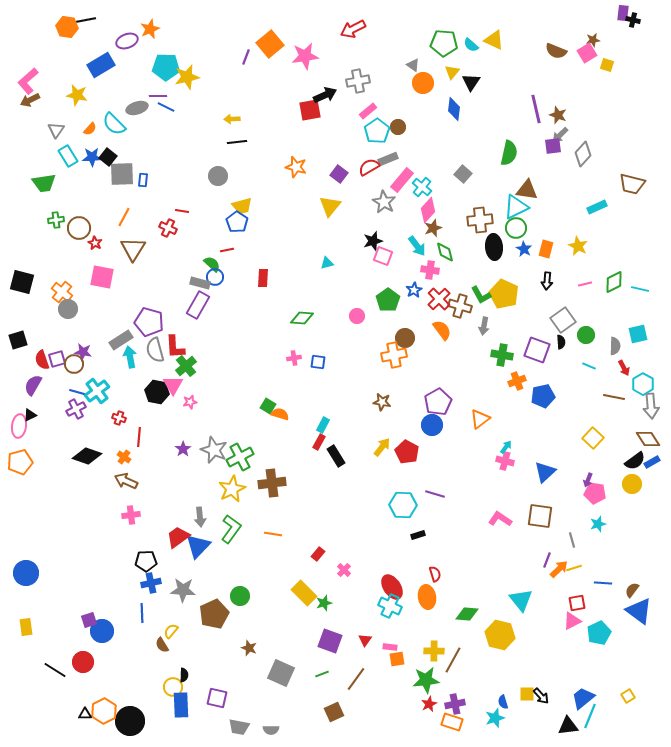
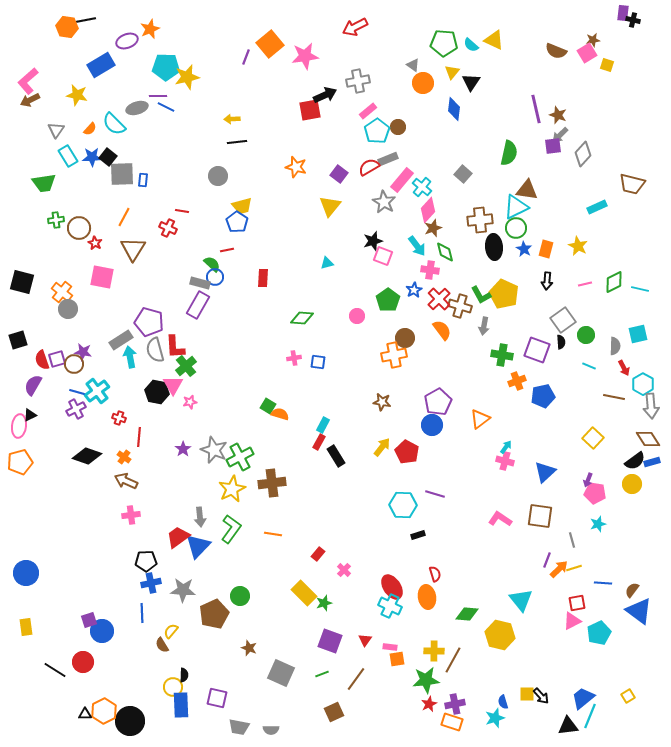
red arrow at (353, 29): moved 2 px right, 2 px up
blue rectangle at (652, 462): rotated 14 degrees clockwise
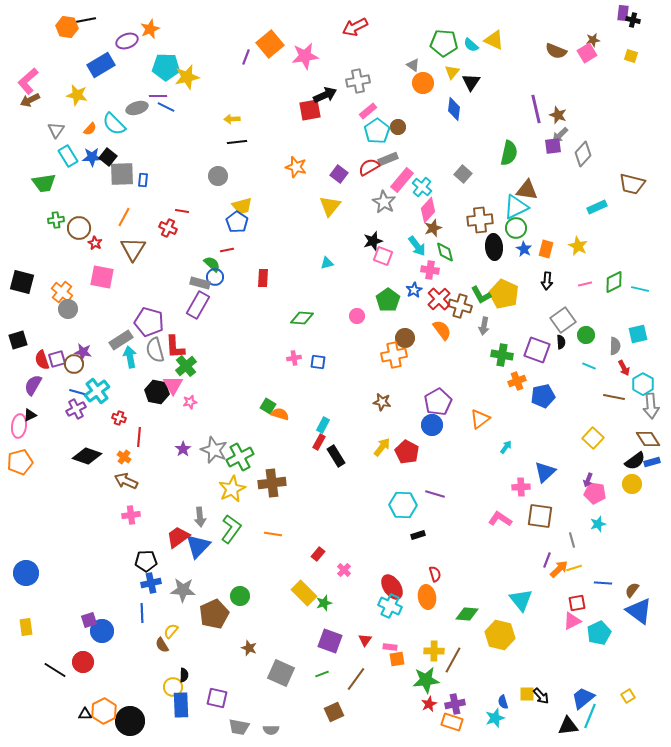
yellow square at (607, 65): moved 24 px right, 9 px up
pink cross at (505, 461): moved 16 px right, 26 px down; rotated 18 degrees counterclockwise
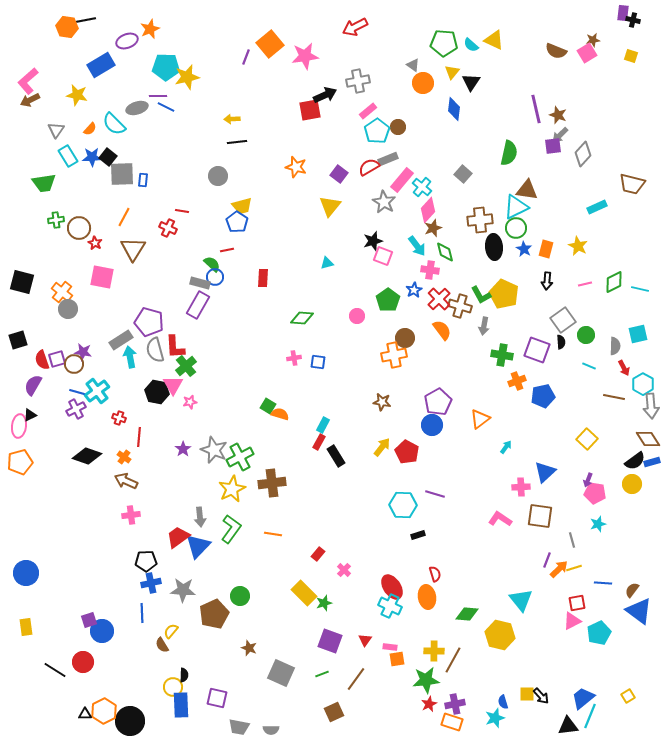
yellow square at (593, 438): moved 6 px left, 1 px down
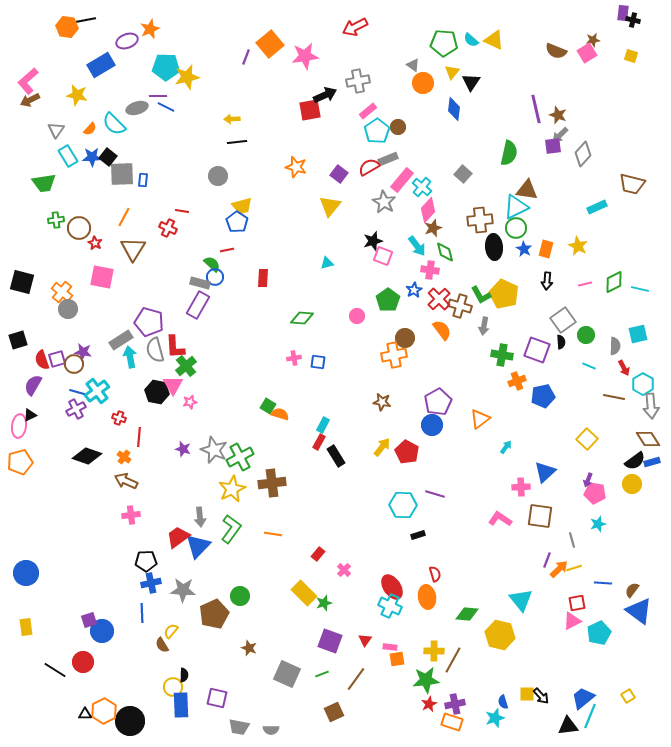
cyan semicircle at (471, 45): moved 5 px up
purple star at (183, 449): rotated 21 degrees counterclockwise
gray square at (281, 673): moved 6 px right, 1 px down
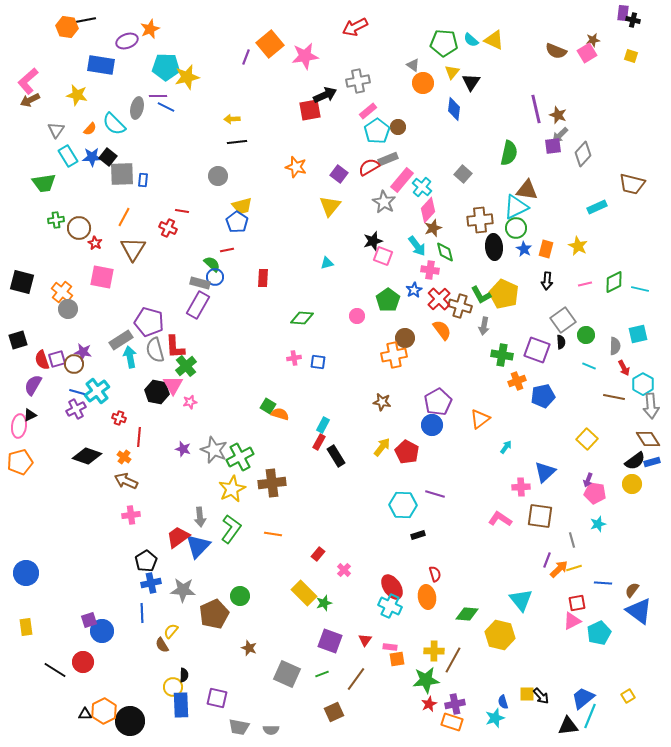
blue rectangle at (101, 65): rotated 40 degrees clockwise
gray ellipse at (137, 108): rotated 60 degrees counterclockwise
black pentagon at (146, 561): rotated 30 degrees counterclockwise
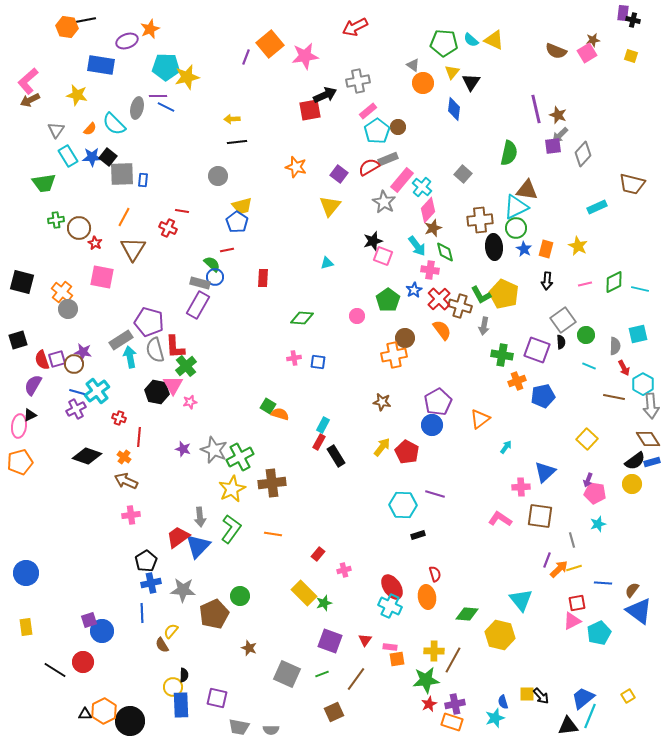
pink cross at (344, 570): rotated 32 degrees clockwise
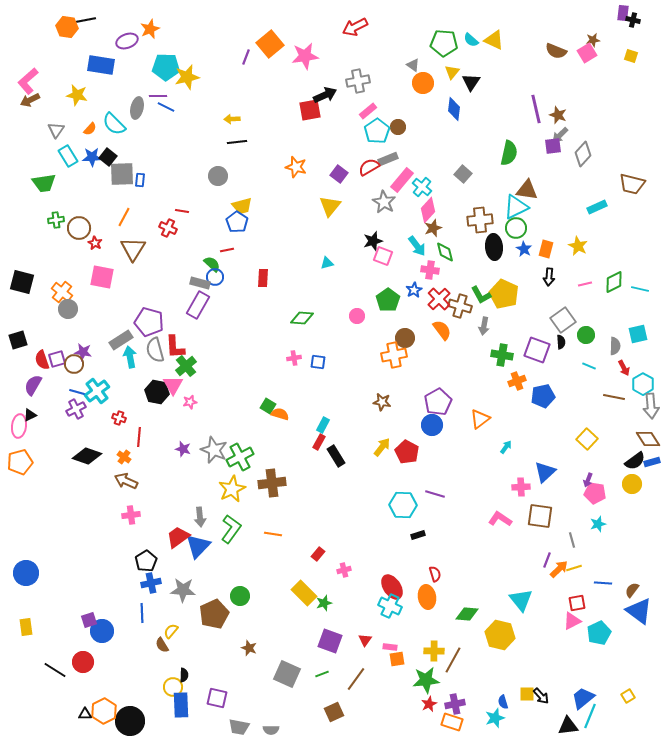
blue rectangle at (143, 180): moved 3 px left
black arrow at (547, 281): moved 2 px right, 4 px up
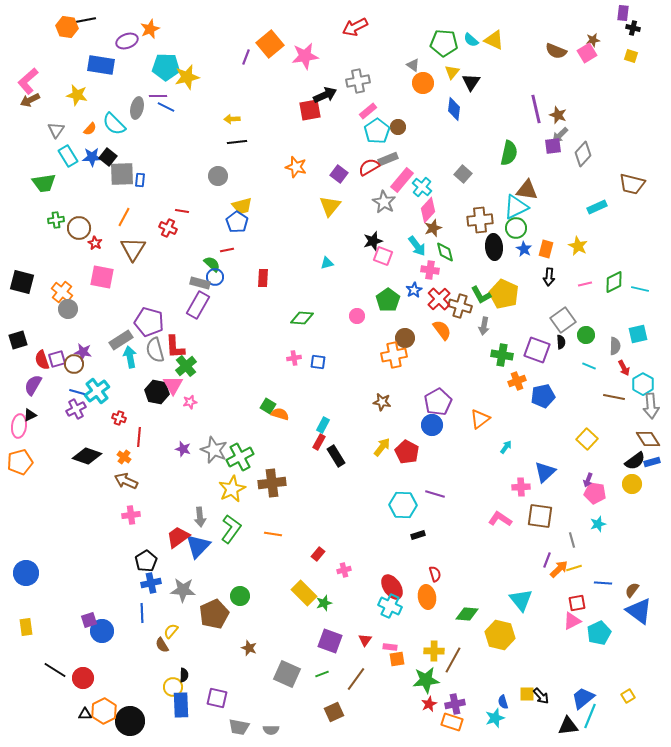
black cross at (633, 20): moved 8 px down
red circle at (83, 662): moved 16 px down
